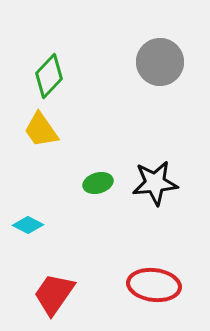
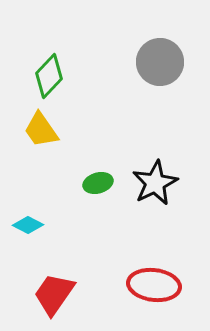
black star: rotated 21 degrees counterclockwise
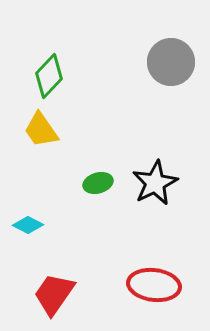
gray circle: moved 11 px right
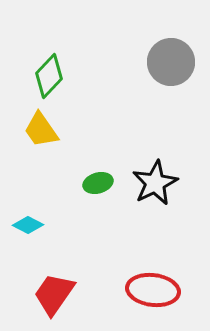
red ellipse: moved 1 px left, 5 px down
